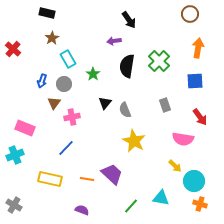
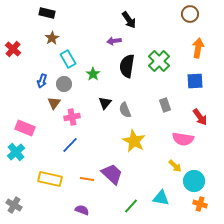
blue line: moved 4 px right, 3 px up
cyan cross: moved 1 px right, 3 px up; rotated 18 degrees counterclockwise
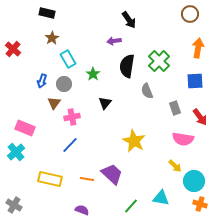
gray rectangle: moved 10 px right, 3 px down
gray semicircle: moved 22 px right, 19 px up
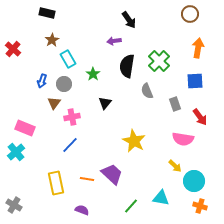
brown star: moved 2 px down
gray rectangle: moved 4 px up
yellow rectangle: moved 6 px right, 4 px down; rotated 65 degrees clockwise
orange cross: moved 2 px down
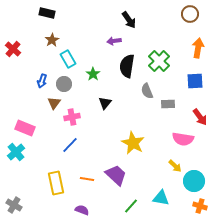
gray rectangle: moved 7 px left; rotated 72 degrees counterclockwise
yellow star: moved 1 px left, 2 px down
purple trapezoid: moved 4 px right, 1 px down
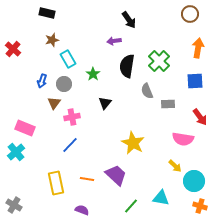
brown star: rotated 16 degrees clockwise
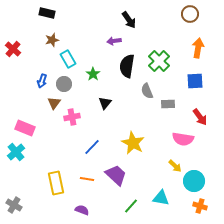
blue line: moved 22 px right, 2 px down
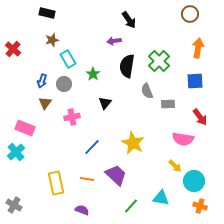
brown triangle: moved 9 px left
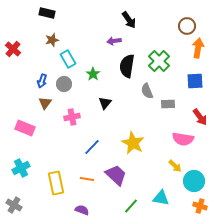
brown circle: moved 3 px left, 12 px down
cyan cross: moved 5 px right, 16 px down; rotated 12 degrees clockwise
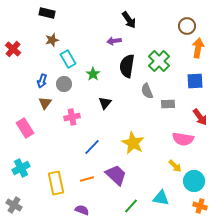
pink rectangle: rotated 36 degrees clockwise
orange line: rotated 24 degrees counterclockwise
